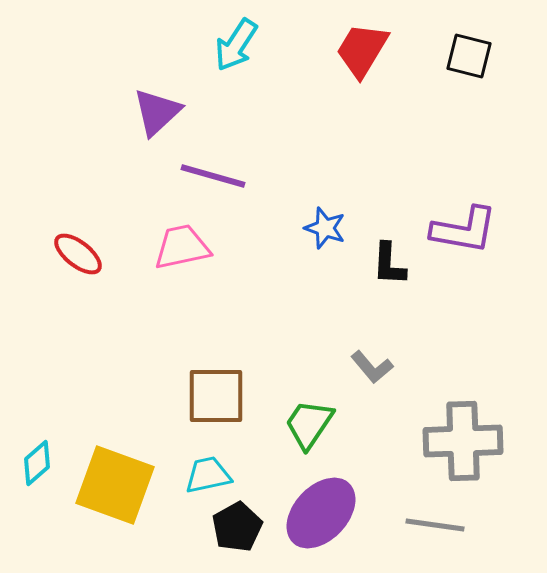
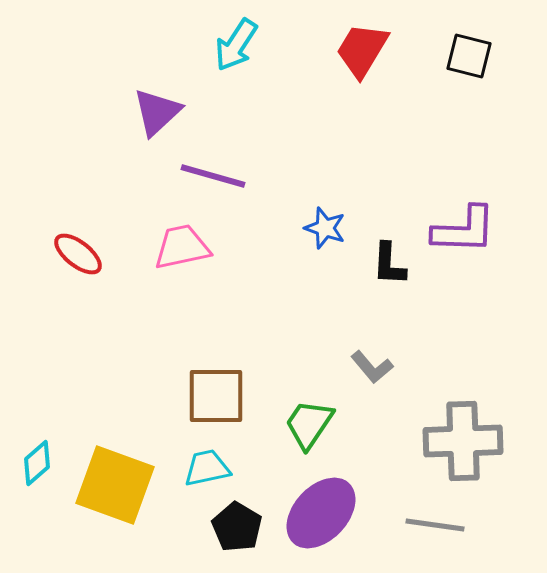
purple L-shape: rotated 8 degrees counterclockwise
cyan trapezoid: moved 1 px left, 7 px up
black pentagon: rotated 12 degrees counterclockwise
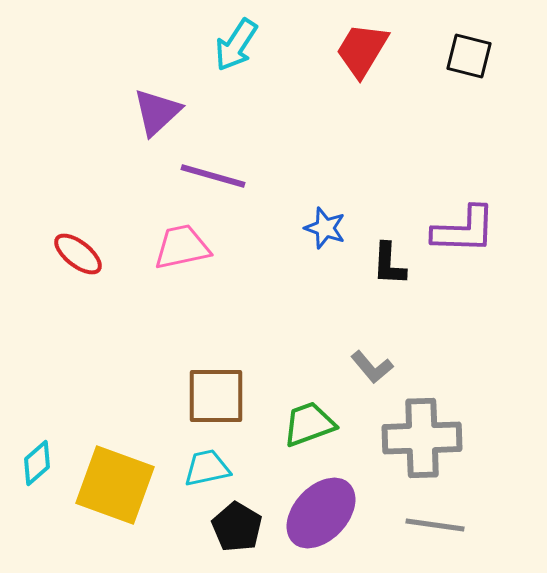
green trapezoid: rotated 36 degrees clockwise
gray cross: moved 41 px left, 3 px up
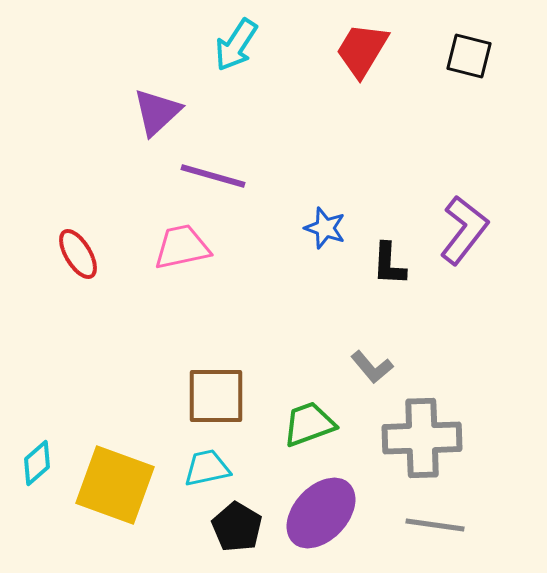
purple L-shape: rotated 54 degrees counterclockwise
red ellipse: rotated 21 degrees clockwise
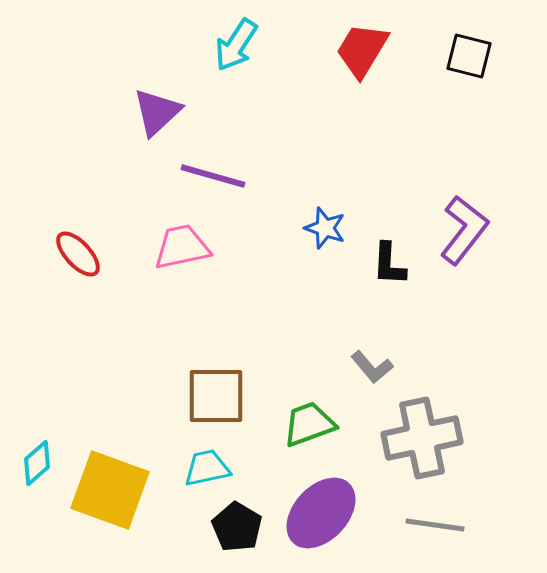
red ellipse: rotated 12 degrees counterclockwise
gray cross: rotated 10 degrees counterclockwise
yellow square: moved 5 px left, 5 px down
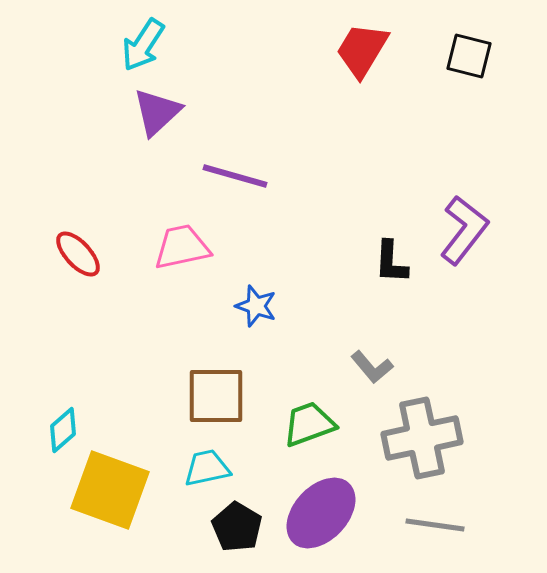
cyan arrow: moved 93 px left
purple line: moved 22 px right
blue star: moved 69 px left, 78 px down
black L-shape: moved 2 px right, 2 px up
cyan diamond: moved 26 px right, 33 px up
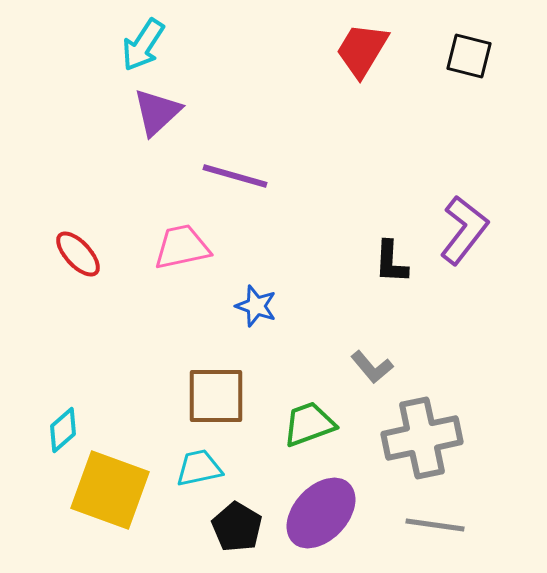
cyan trapezoid: moved 8 px left
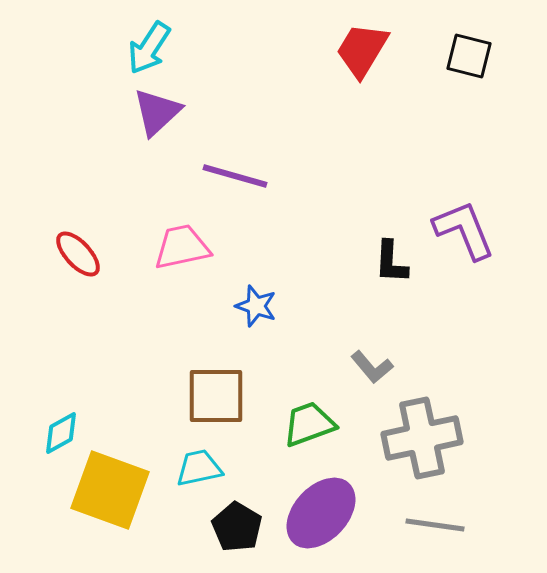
cyan arrow: moved 6 px right, 3 px down
purple L-shape: rotated 60 degrees counterclockwise
cyan diamond: moved 2 px left, 3 px down; rotated 12 degrees clockwise
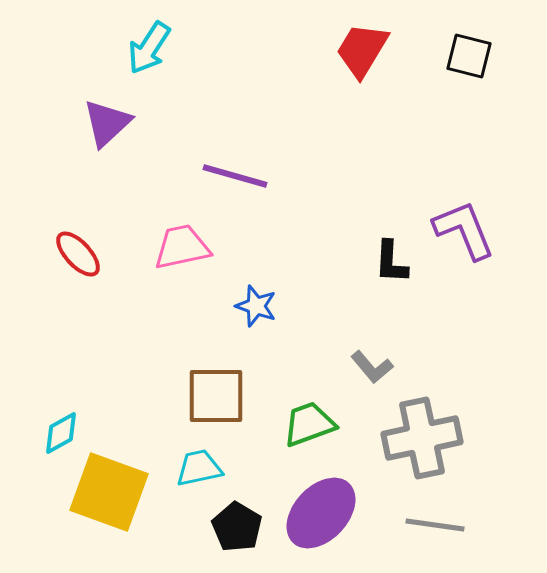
purple triangle: moved 50 px left, 11 px down
yellow square: moved 1 px left, 2 px down
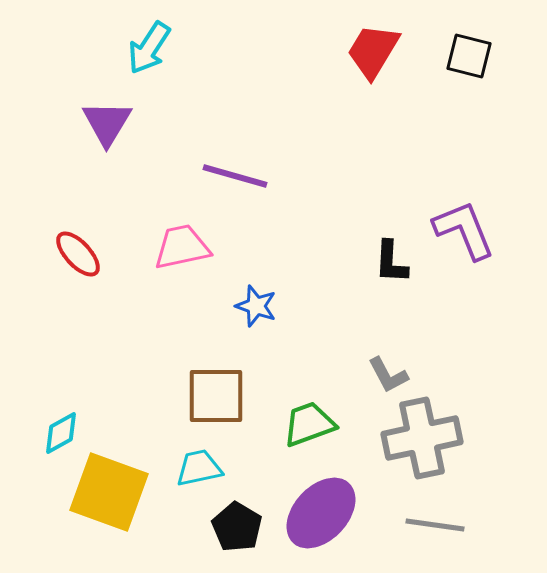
red trapezoid: moved 11 px right, 1 px down
purple triangle: rotated 16 degrees counterclockwise
gray L-shape: moved 16 px right, 8 px down; rotated 12 degrees clockwise
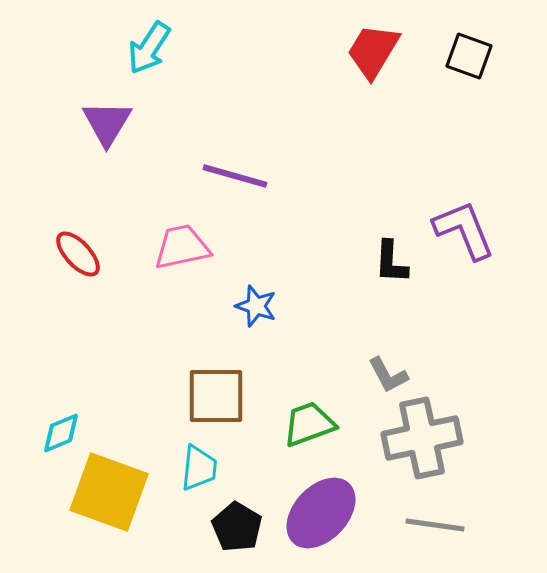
black square: rotated 6 degrees clockwise
cyan diamond: rotated 6 degrees clockwise
cyan trapezoid: rotated 108 degrees clockwise
